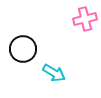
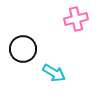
pink cross: moved 9 px left
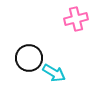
black circle: moved 6 px right, 9 px down
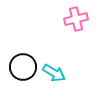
black circle: moved 6 px left, 9 px down
